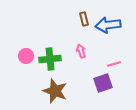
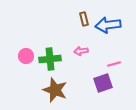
pink arrow: rotated 80 degrees counterclockwise
brown star: moved 1 px up
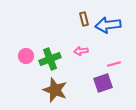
green cross: rotated 15 degrees counterclockwise
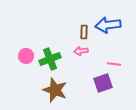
brown rectangle: moved 13 px down; rotated 16 degrees clockwise
pink line: rotated 24 degrees clockwise
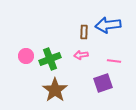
pink arrow: moved 4 px down
pink line: moved 3 px up
brown star: rotated 15 degrees clockwise
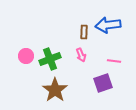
pink arrow: rotated 104 degrees counterclockwise
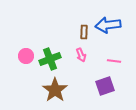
purple square: moved 2 px right, 3 px down
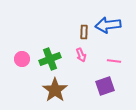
pink circle: moved 4 px left, 3 px down
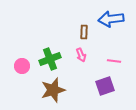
blue arrow: moved 3 px right, 6 px up
pink circle: moved 7 px down
brown star: moved 2 px left; rotated 20 degrees clockwise
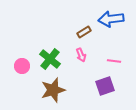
brown rectangle: rotated 56 degrees clockwise
green cross: rotated 30 degrees counterclockwise
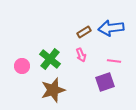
blue arrow: moved 9 px down
purple square: moved 4 px up
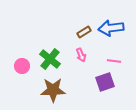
brown star: rotated 15 degrees clockwise
